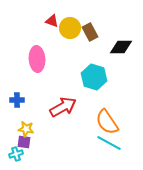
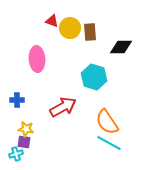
brown rectangle: rotated 24 degrees clockwise
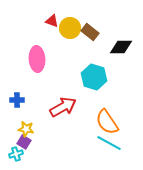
brown rectangle: rotated 48 degrees counterclockwise
purple square: rotated 24 degrees clockwise
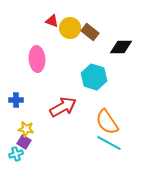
blue cross: moved 1 px left
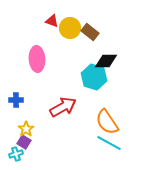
black diamond: moved 15 px left, 14 px down
yellow star: rotated 28 degrees clockwise
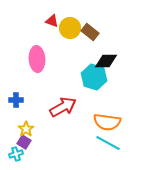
orange semicircle: rotated 48 degrees counterclockwise
cyan line: moved 1 px left
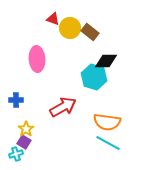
red triangle: moved 1 px right, 2 px up
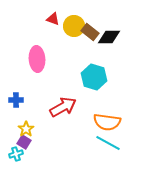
yellow circle: moved 4 px right, 2 px up
black diamond: moved 3 px right, 24 px up
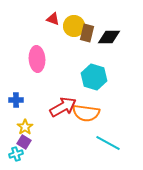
brown rectangle: moved 3 px left, 1 px down; rotated 66 degrees clockwise
orange semicircle: moved 21 px left, 9 px up
yellow star: moved 1 px left, 2 px up
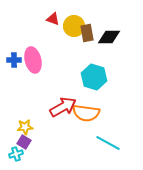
brown rectangle: rotated 24 degrees counterclockwise
pink ellipse: moved 4 px left, 1 px down; rotated 10 degrees counterclockwise
blue cross: moved 2 px left, 40 px up
yellow star: rotated 28 degrees clockwise
